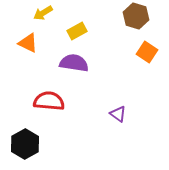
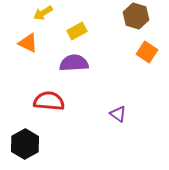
purple semicircle: rotated 12 degrees counterclockwise
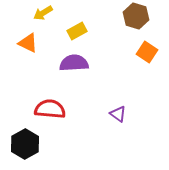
red semicircle: moved 1 px right, 8 px down
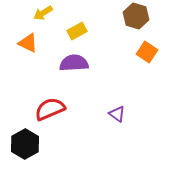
red semicircle: rotated 28 degrees counterclockwise
purple triangle: moved 1 px left
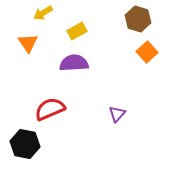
brown hexagon: moved 2 px right, 3 px down
orange triangle: rotated 30 degrees clockwise
orange square: rotated 15 degrees clockwise
purple triangle: rotated 36 degrees clockwise
black hexagon: rotated 20 degrees counterclockwise
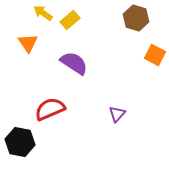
yellow arrow: rotated 66 degrees clockwise
brown hexagon: moved 2 px left, 1 px up
yellow rectangle: moved 7 px left, 11 px up; rotated 12 degrees counterclockwise
orange square: moved 8 px right, 3 px down; rotated 20 degrees counterclockwise
purple semicircle: rotated 36 degrees clockwise
black hexagon: moved 5 px left, 2 px up
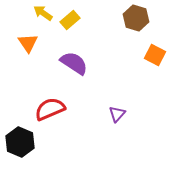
black hexagon: rotated 12 degrees clockwise
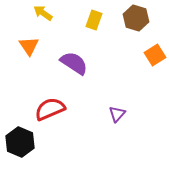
yellow rectangle: moved 24 px right; rotated 30 degrees counterclockwise
orange triangle: moved 1 px right, 3 px down
orange square: rotated 30 degrees clockwise
